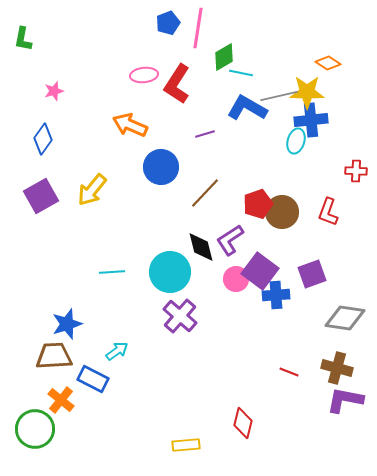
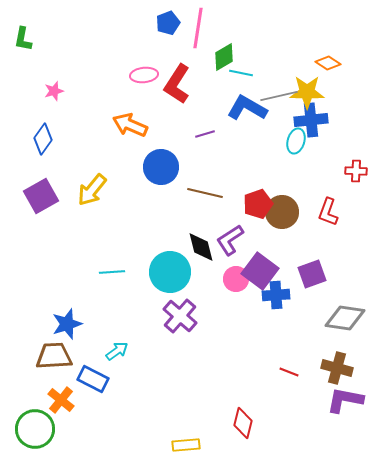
brown line at (205, 193): rotated 60 degrees clockwise
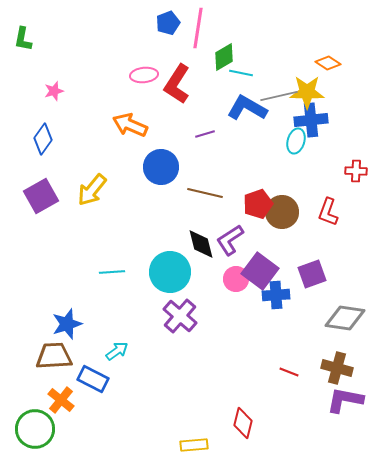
black diamond at (201, 247): moved 3 px up
yellow rectangle at (186, 445): moved 8 px right
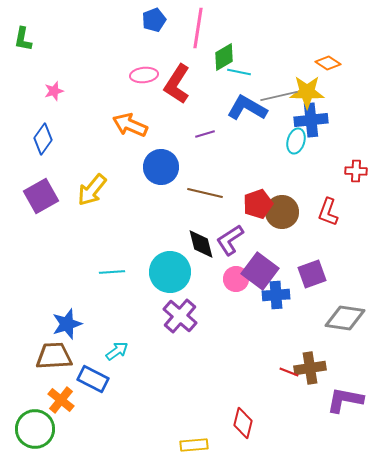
blue pentagon at (168, 23): moved 14 px left, 3 px up
cyan line at (241, 73): moved 2 px left, 1 px up
brown cross at (337, 368): moved 27 px left; rotated 24 degrees counterclockwise
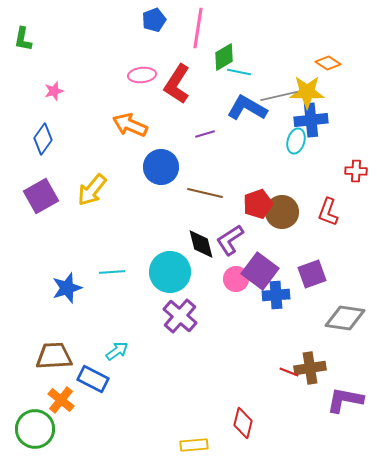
pink ellipse at (144, 75): moved 2 px left
blue star at (67, 324): moved 36 px up
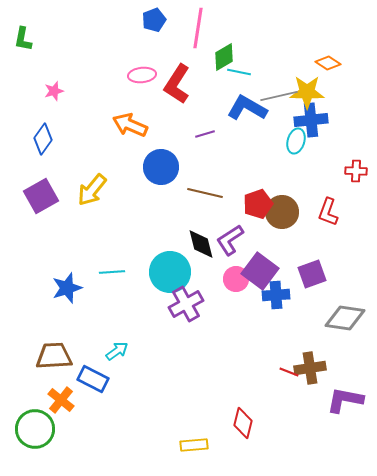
purple cross at (180, 316): moved 6 px right, 12 px up; rotated 20 degrees clockwise
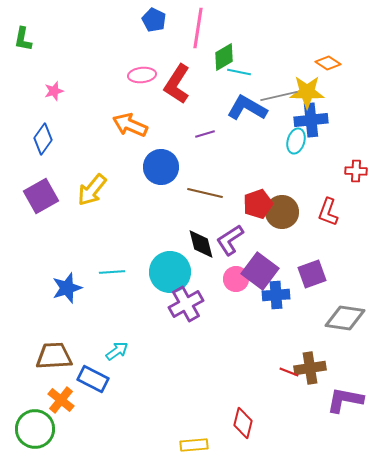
blue pentagon at (154, 20): rotated 25 degrees counterclockwise
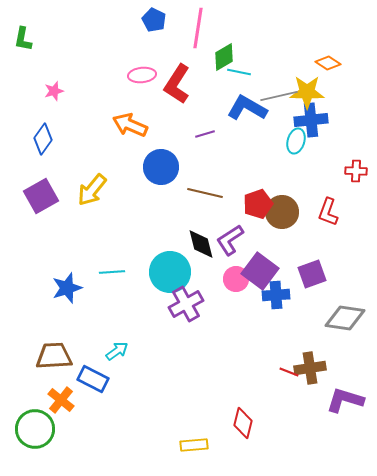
purple L-shape at (345, 400): rotated 6 degrees clockwise
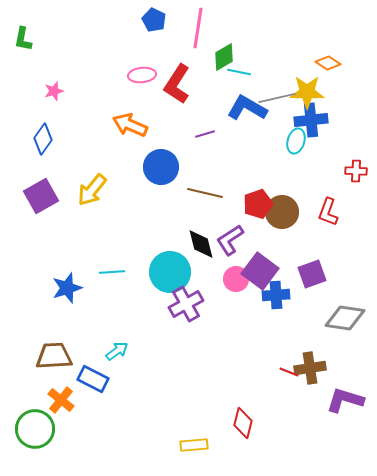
gray line at (279, 96): moved 2 px left, 2 px down
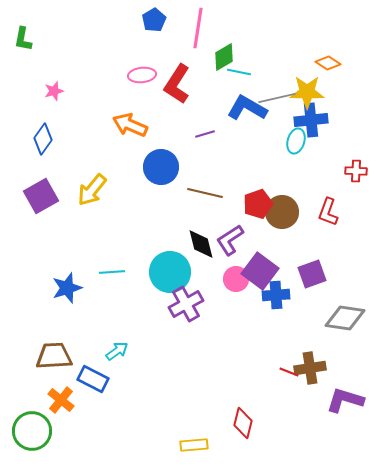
blue pentagon at (154, 20): rotated 15 degrees clockwise
green circle at (35, 429): moved 3 px left, 2 px down
